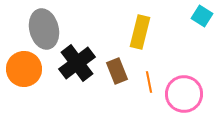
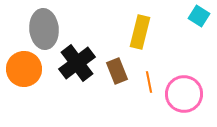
cyan square: moved 3 px left
gray ellipse: rotated 9 degrees clockwise
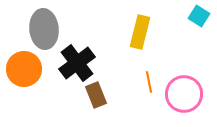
brown rectangle: moved 21 px left, 24 px down
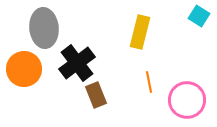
gray ellipse: moved 1 px up
pink circle: moved 3 px right, 6 px down
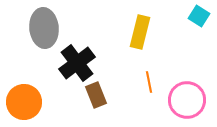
orange circle: moved 33 px down
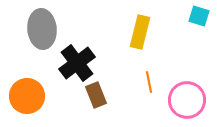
cyan square: rotated 15 degrees counterclockwise
gray ellipse: moved 2 px left, 1 px down
orange circle: moved 3 px right, 6 px up
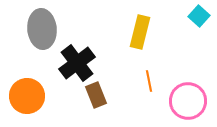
cyan square: rotated 25 degrees clockwise
orange line: moved 1 px up
pink circle: moved 1 px right, 1 px down
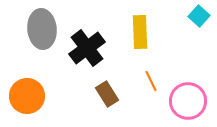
yellow rectangle: rotated 16 degrees counterclockwise
black cross: moved 10 px right, 15 px up
orange line: moved 2 px right; rotated 15 degrees counterclockwise
brown rectangle: moved 11 px right, 1 px up; rotated 10 degrees counterclockwise
